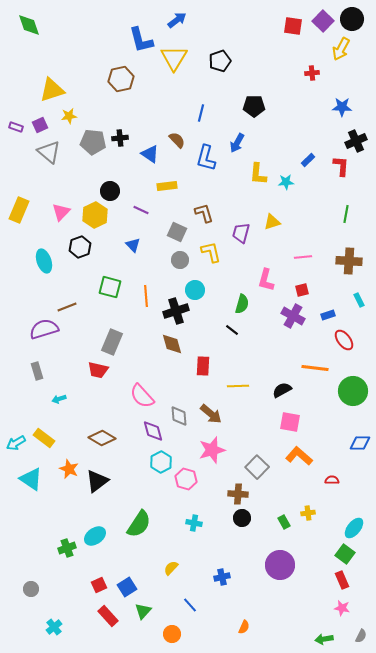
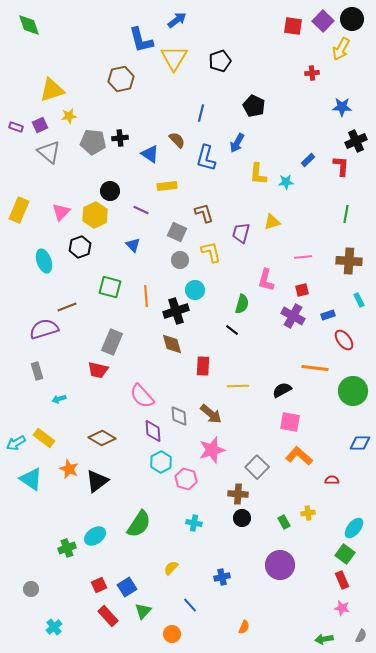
black pentagon at (254, 106): rotated 25 degrees clockwise
purple diamond at (153, 431): rotated 10 degrees clockwise
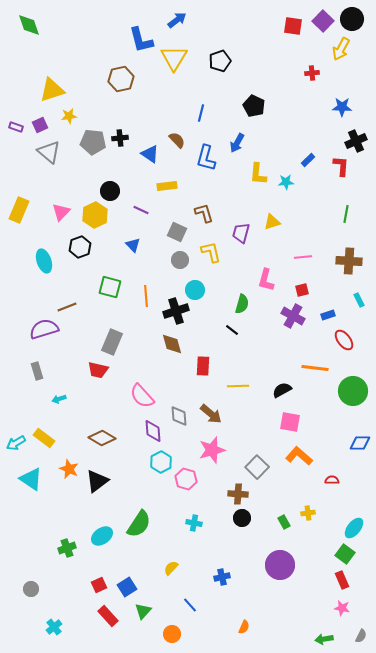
cyan ellipse at (95, 536): moved 7 px right
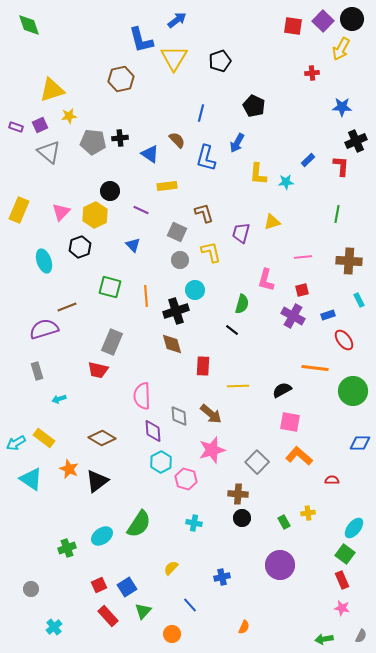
green line at (346, 214): moved 9 px left
pink semicircle at (142, 396): rotated 40 degrees clockwise
gray square at (257, 467): moved 5 px up
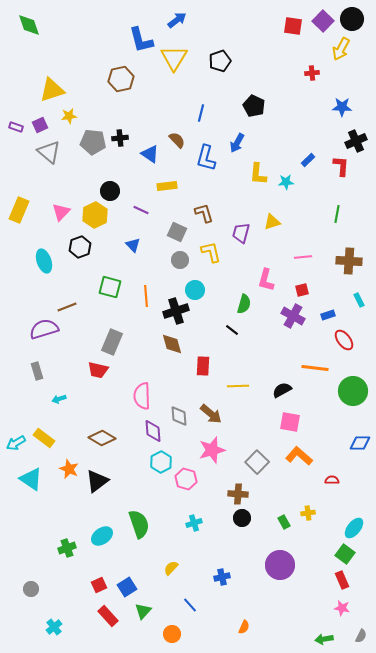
green semicircle at (242, 304): moved 2 px right
cyan cross at (194, 523): rotated 28 degrees counterclockwise
green semicircle at (139, 524): rotated 52 degrees counterclockwise
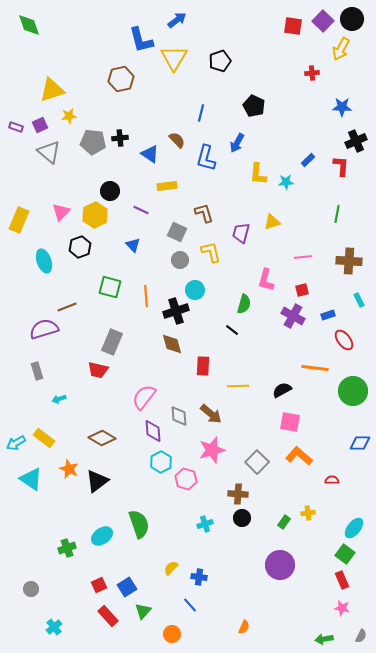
yellow rectangle at (19, 210): moved 10 px down
pink semicircle at (142, 396): moved 2 px right, 1 px down; rotated 40 degrees clockwise
green rectangle at (284, 522): rotated 64 degrees clockwise
cyan cross at (194, 523): moved 11 px right, 1 px down
blue cross at (222, 577): moved 23 px left; rotated 21 degrees clockwise
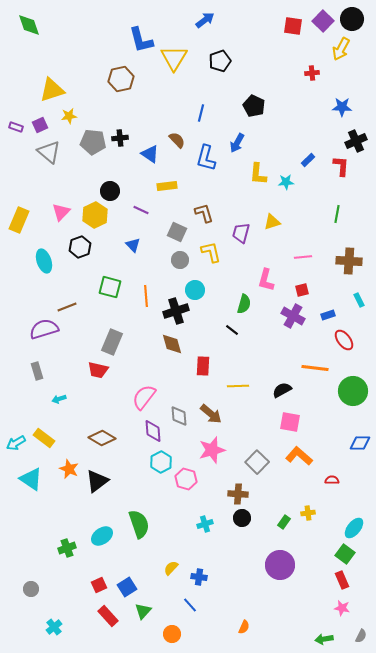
blue arrow at (177, 20): moved 28 px right
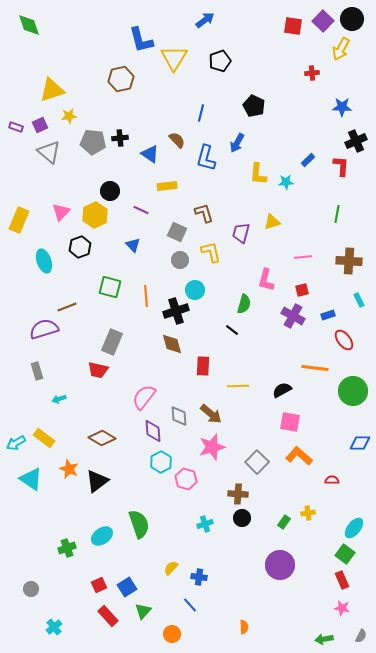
pink star at (212, 450): moved 3 px up
orange semicircle at (244, 627): rotated 24 degrees counterclockwise
